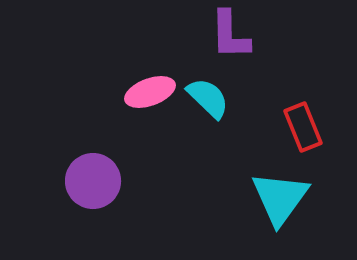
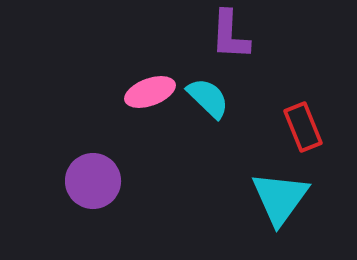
purple L-shape: rotated 4 degrees clockwise
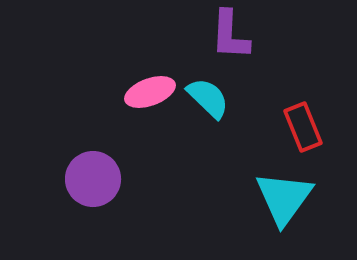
purple circle: moved 2 px up
cyan triangle: moved 4 px right
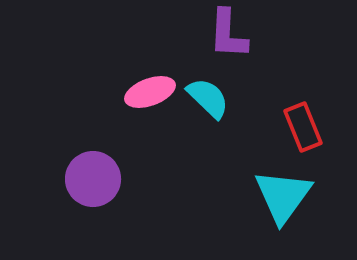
purple L-shape: moved 2 px left, 1 px up
cyan triangle: moved 1 px left, 2 px up
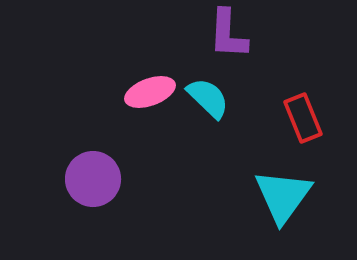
red rectangle: moved 9 px up
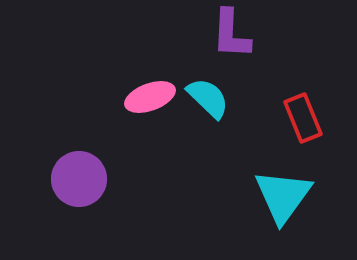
purple L-shape: moved 3 px right
pink ellipse: moved 5 px down
purple circle: moved 14 px left
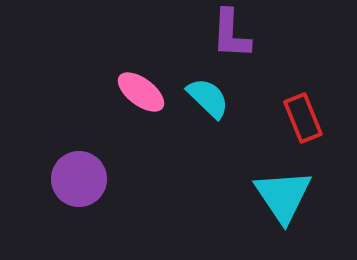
pink ellipse: moved 9 px left, 5 px up; rotated 57 degrees clockwise
cyan triangle: rotated 10 degrees counterclockwise
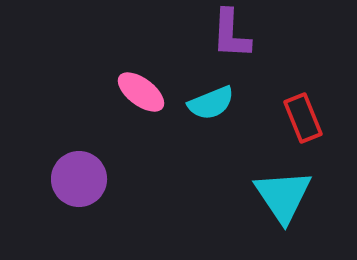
cyan semicircle: moved 3 px right, 5 px down; rotated 114 degrees clockwise
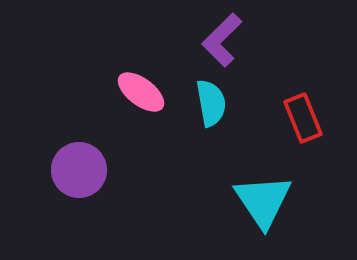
purple L-shape: moved 9 px left, 6 px down; rotated 42 degrees clockwise
cyan semicircle: rotated 78 degrees counterclockwise
purple circle: moved 9 px up
cyan triangle: moved 20 px left, 5 px down
